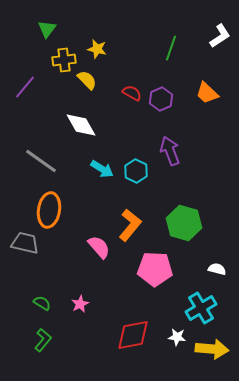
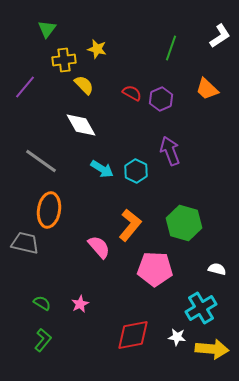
yellow semicircle: moved 3 px left, 5 px down
orange trapezoid: moved 4 px up
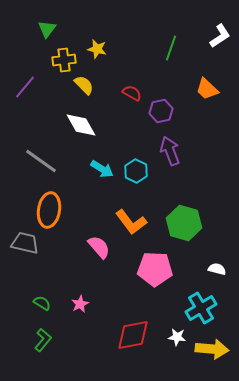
purple hexagon: moved 12 px down; rotated 10 degrees clockwise
orange L-shape: moved 1 px right, 3 px up; rotated 104 degrees clockwise
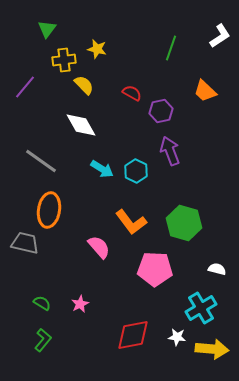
orange trapezoid: moved 2 px left, 2 px down
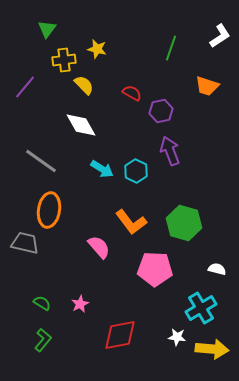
orange trapezoid: moved 2 px right, 5 px up; rotated 25 degrees counterclockwise
red diamond: moved 13 px left
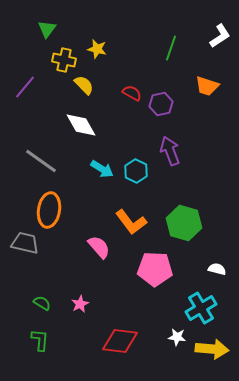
yellow cross: rotated 20 degrees clockwise
purple hexagon: moved 7 px up
red diamond: moved 6 px down; rotated 18 degrees clockwise
green L-shape: moved 3 px left; rotated 35 degrees counterclockwise
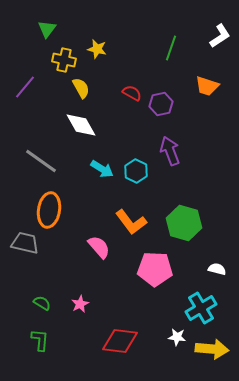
yellow semicircle: moved 3 px left, 3 px down; rotated 15 degrees clockwise
